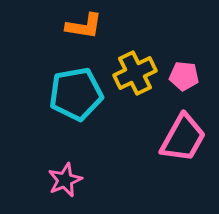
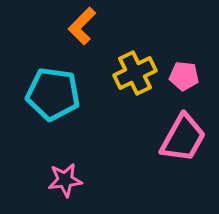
orange L-shape: moved 2 px left; rotated 126 degrees clockwise
cyan pentagon: moved 23 px left; rotated 18 degrees clockwise
pink star: rotated 16 degrees clockwise
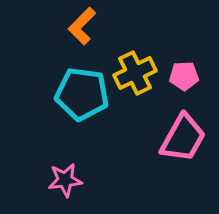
pink pentagon: rotated 8 degrees counterclockwise
cyan pentagon: moved 29 px right
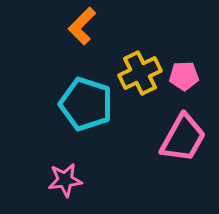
yellow cross: moved 5 px right
cyan pentagon: moved 4 px right, 10 px down; rotated 10 degrees clockwise
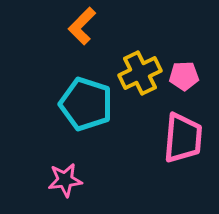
pink trapezoid: rotated 24 degrees counterclockwise
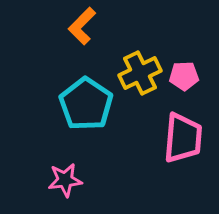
cyan pentagon: rotated 16 degrees clockwise
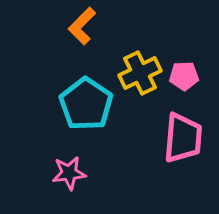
pink star: moved 4 px right, 7 px up
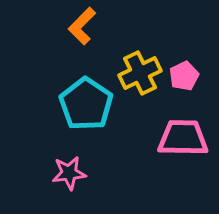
pink pentagon: rotated 24 degrees counterclockwise
pink trapezoid: rotated 94 degrees counterclockwise
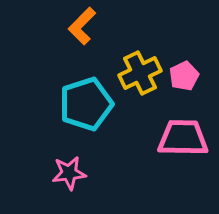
cyan pentagon: rotated 20 degrees clockwise
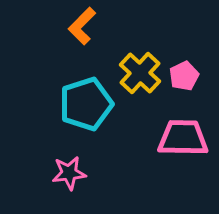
yellow cross: rotated 21 degrees counterclockwise
